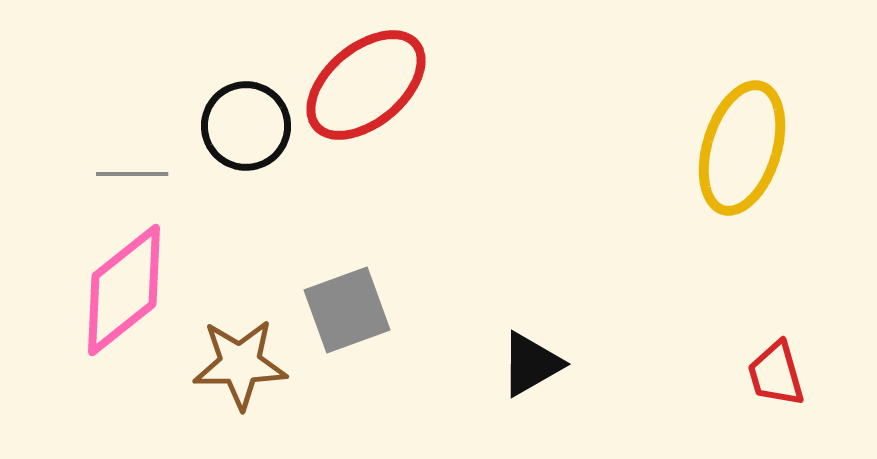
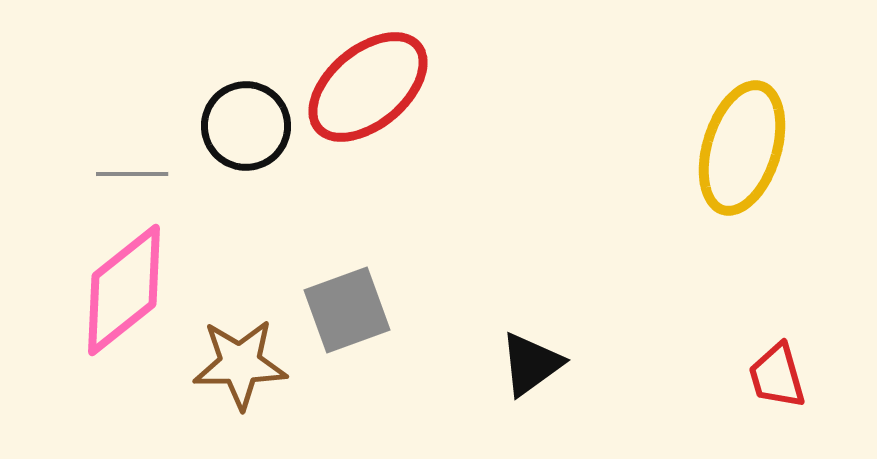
red ellipse: moved 2 px right, 2 px down
black triangle: rotated 6 degrees counterclockwise
red trapezoid: moved 1 px right, 2 px down
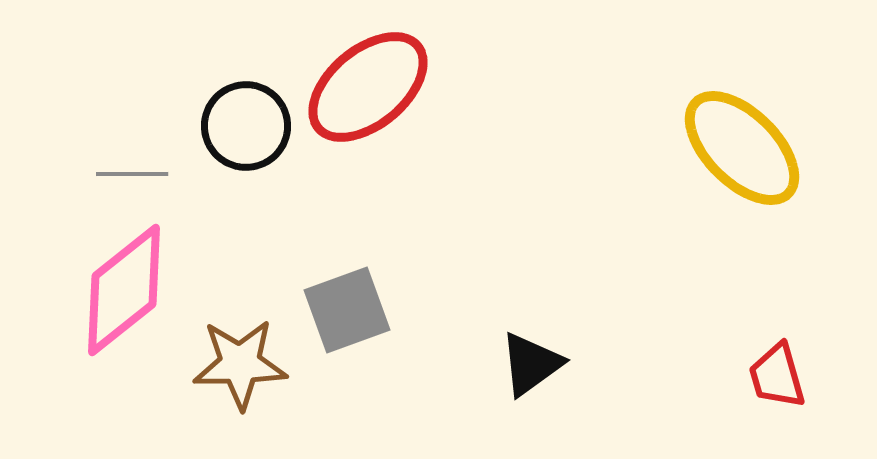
yellow ellipse: rotated 62 degrees counterclockwise
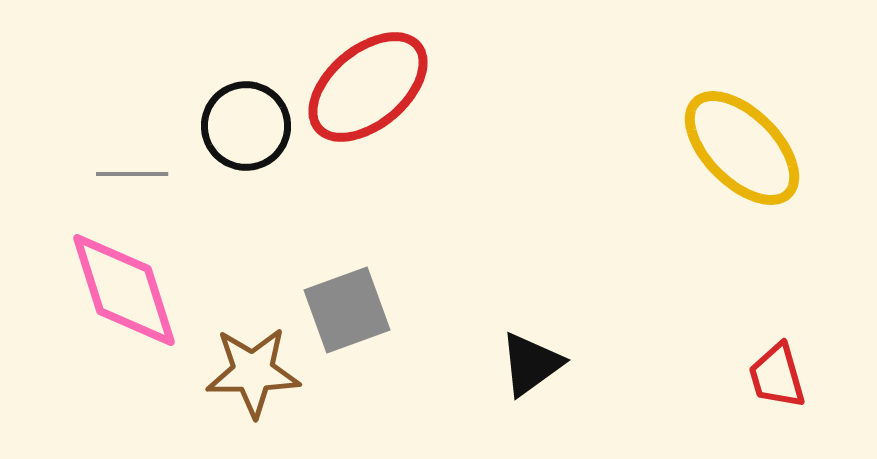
pink diamond: rotated 69 degrees counterclockwise
brown star: moved 13 px right, 8 px down
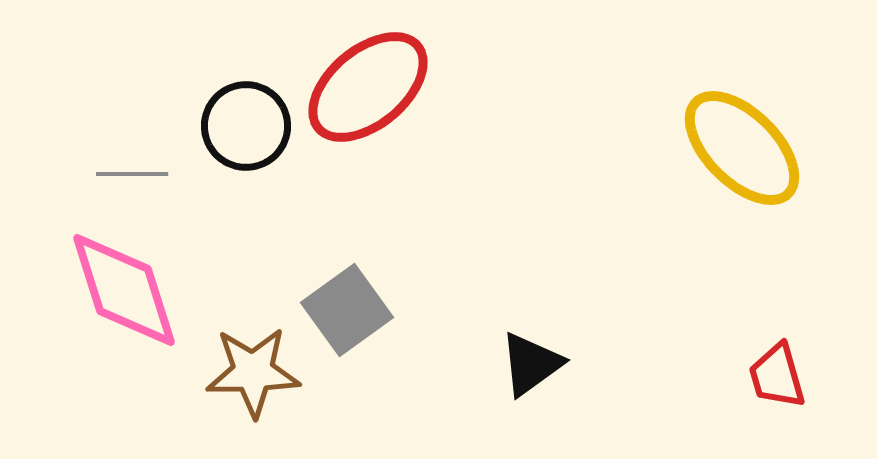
gray square: rotated 16 degrees counterclockwise
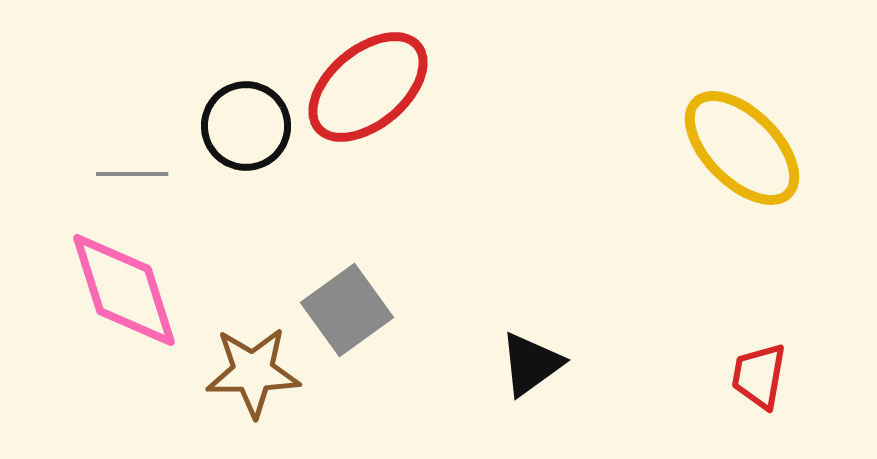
red trapezoid: moved 18 px left; rotated 26 degrees clockwise
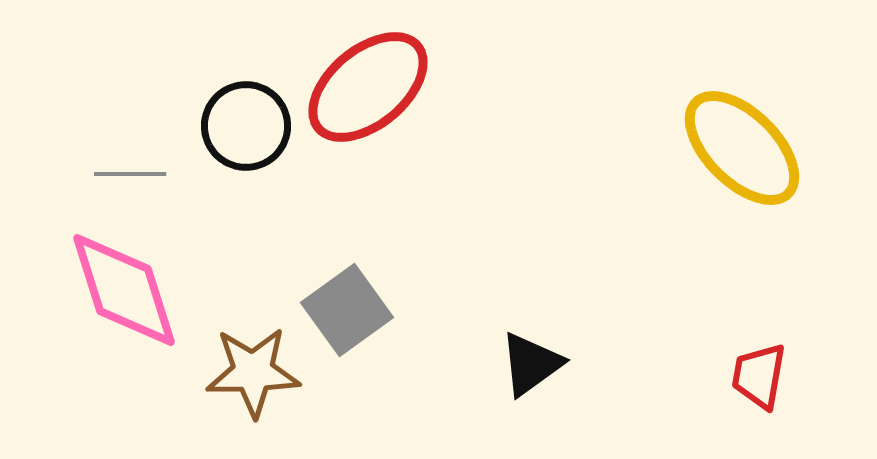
gray line: moved 2 px left
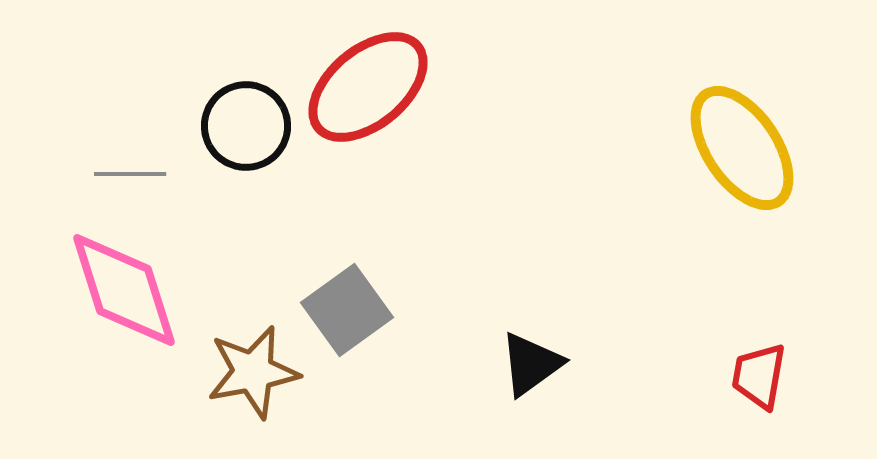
yellow ellipse: rotated 11 degrees clockwise
brown star: rotated 10 degrees counterclockwise
